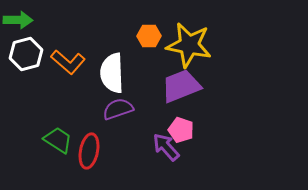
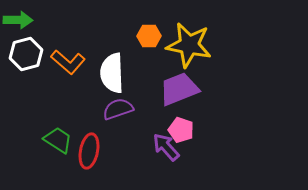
purple trapezoid: moved 2 px left, 3 px down
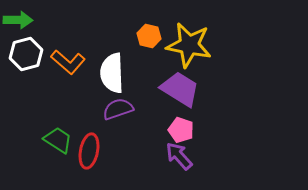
orange hexagon: rotated 15 degrees clockwise
purple trapezoid: moved 1 px right; rotated 54 degrees clockwise
purple arrow: moved 13 px right, 9 px down
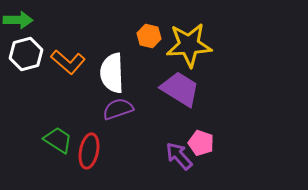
yellow star: rotated 15 degrees counterclockwise
pink pentagon: moved 20 px right, 13 px down
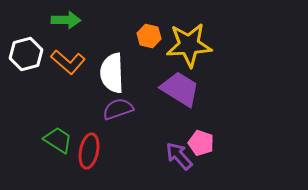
green arrow: moved 48 px right
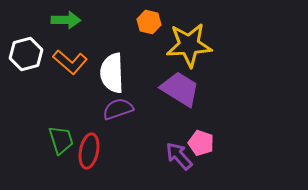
orange hexagon: moved 14 px up
orange L-shape: moved 2 px right
green trapezoid: moved 3 px right; rotated 40 degrees clockwise
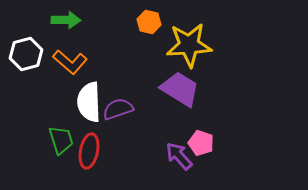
white semicircle: moved 23 px left, 29 px down
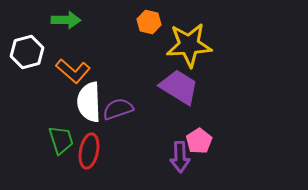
white hexagon: moved 1 px right, 2 px up
orange L-shape: moved 3 px right, 9 px down
purple trapezoid: moved 1 px left, 2 px up
pink pentagon: moved 2 px left, 2 px up; rotated 20 degrees clockwise
purple arrow: moved 1 px right, 1 px down; rotated 140 degrees counterclockwise
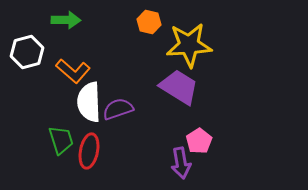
purple arrow: moved 1 px right, 6 px down; rotated 8 degrees counterclockwise
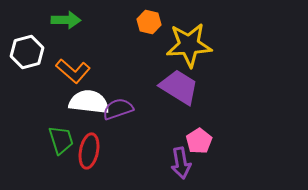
white semicircle: rotated 99 degrees clockwise
